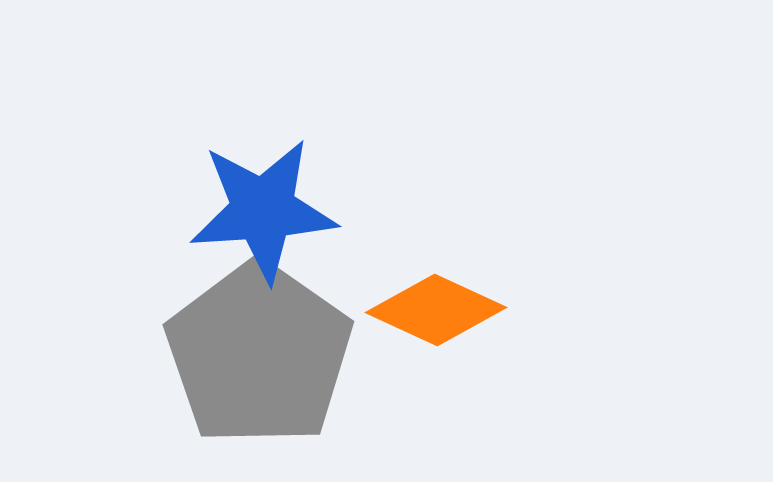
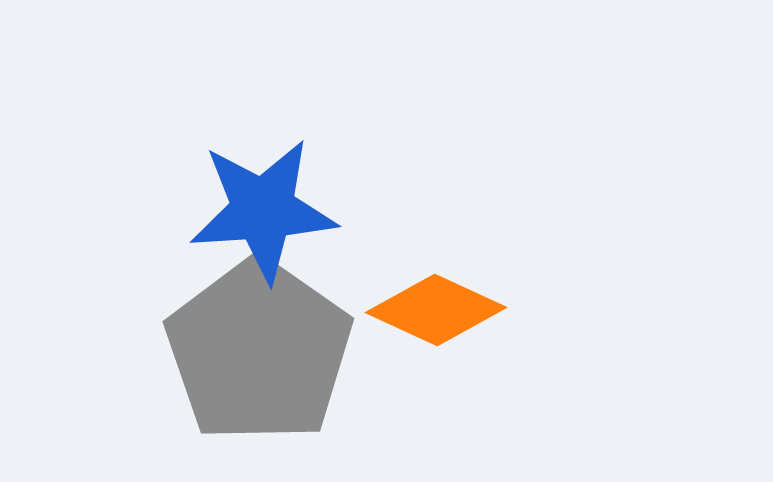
gray pentagon: moved 3 px up
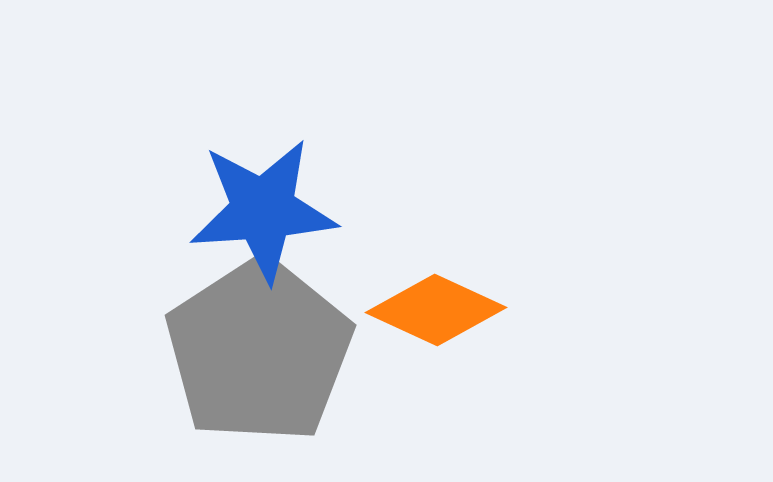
gray pentagon: rotated 4 degrees clockwise
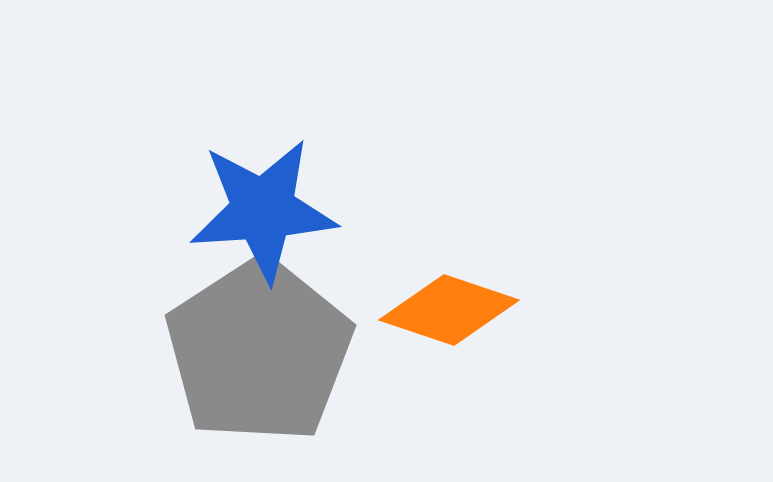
orange diamond: moved 13 px right; rotated 6 degrees counterclockwise
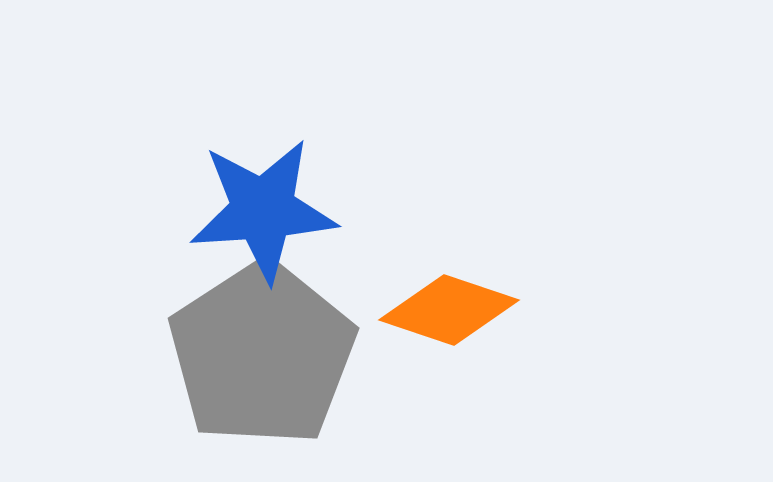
gray pentagon: moved 3 px right, 3 px down
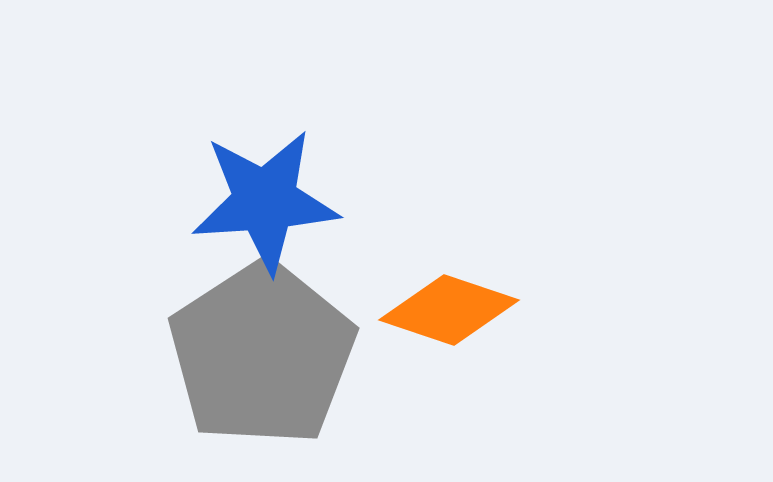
blue star: moved 2 px right, 9 px up
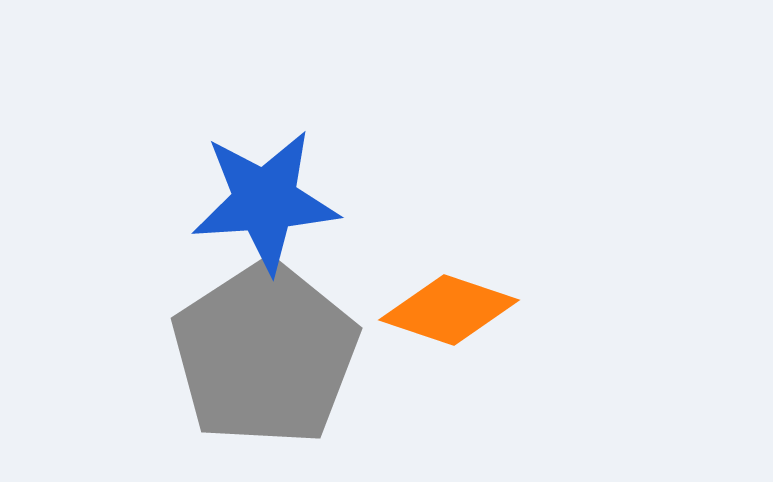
gray pentagon: moved 3 px right
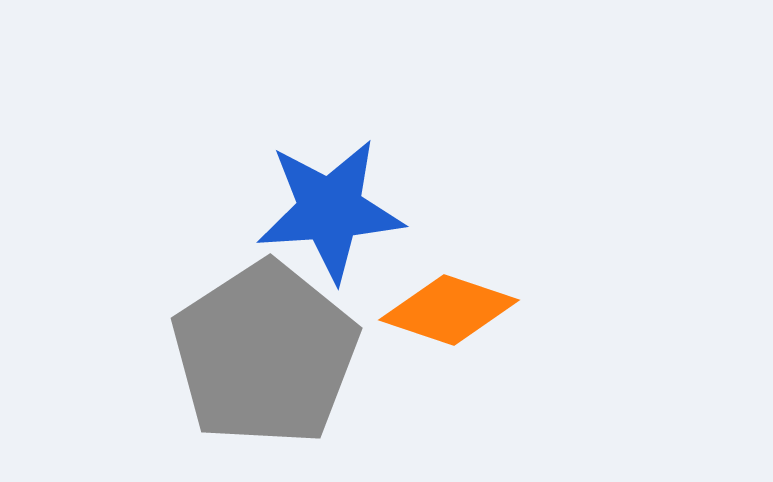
blue star: moved 65 px right, 9 px down
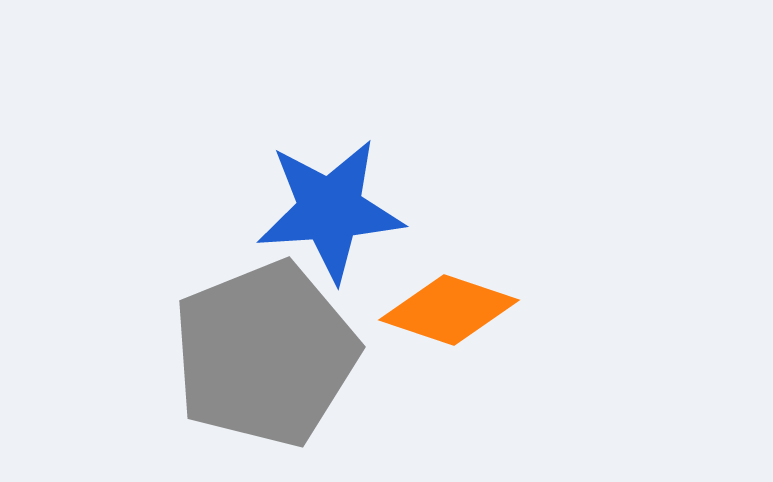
gray pentagon: rotated 11 degrees clockwise
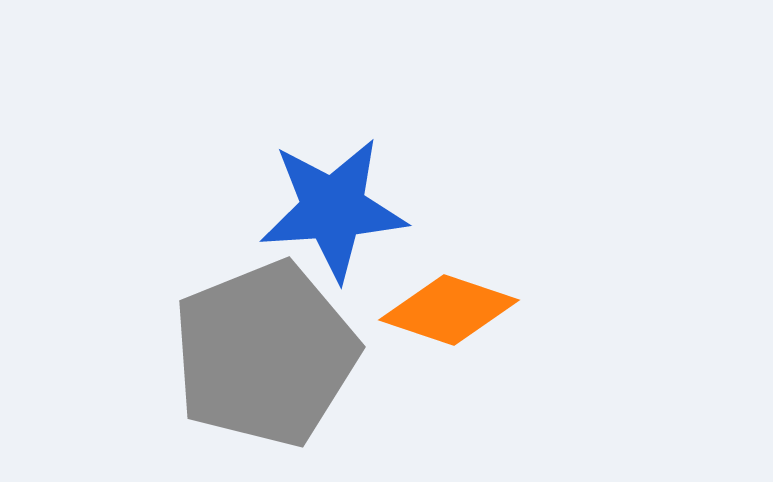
blue star: moved 3 px right, 1 px up
